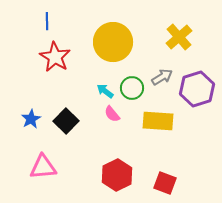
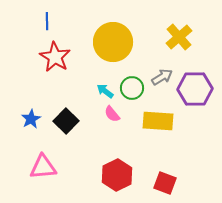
purple hexagon: moved 2 px left; rotated 16 degrees clockwise
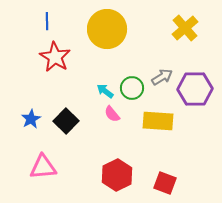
yellow cross: moved 6 px right, 9 px up
yellow circle: moved 6 px left, 13 px up
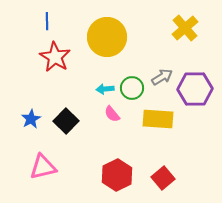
yellow circle: moved 8 px down
cyan arrow: moved 2 px up; rotated 42 degrees counterclockwise
yellow rectangle: moved 2 px up
pink triangle: rotated 8 degrees counterclockwise
red square: moved 2 px left, 5 px up; rotated 30 degrees clockwise
